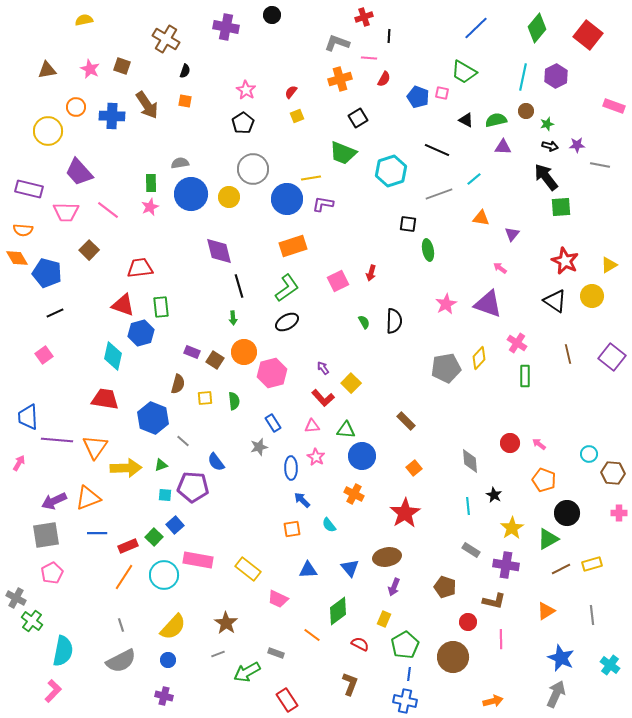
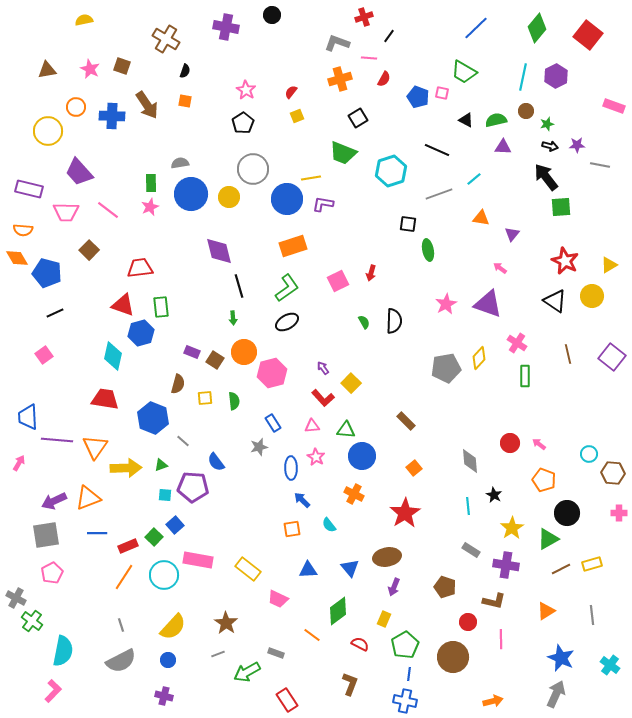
black line at (389, 36): rotated 32 degrees clockwise
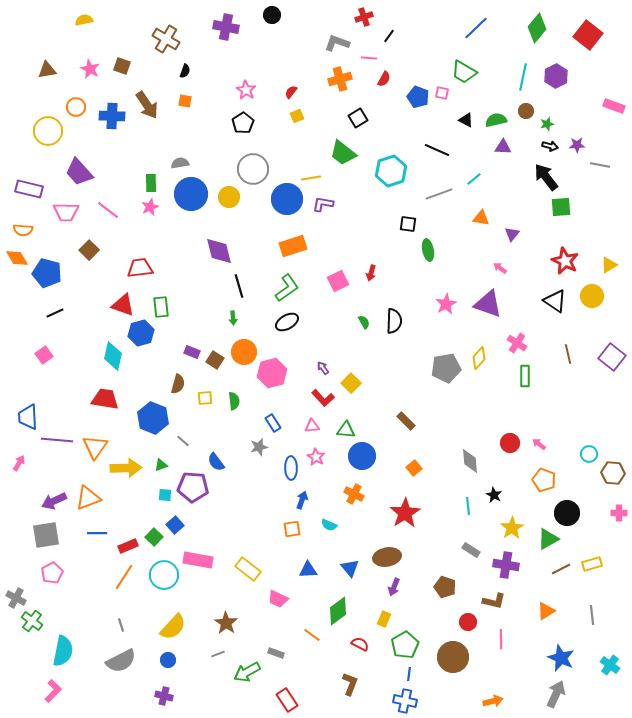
green trapezoid at (343, 153): rotated 16 degrees clockwise
blue arrow at (302, 500): rotated 66 degrees clockwise
cyan semicircle at (329, 525): rotated 28 degrees counterclockwise
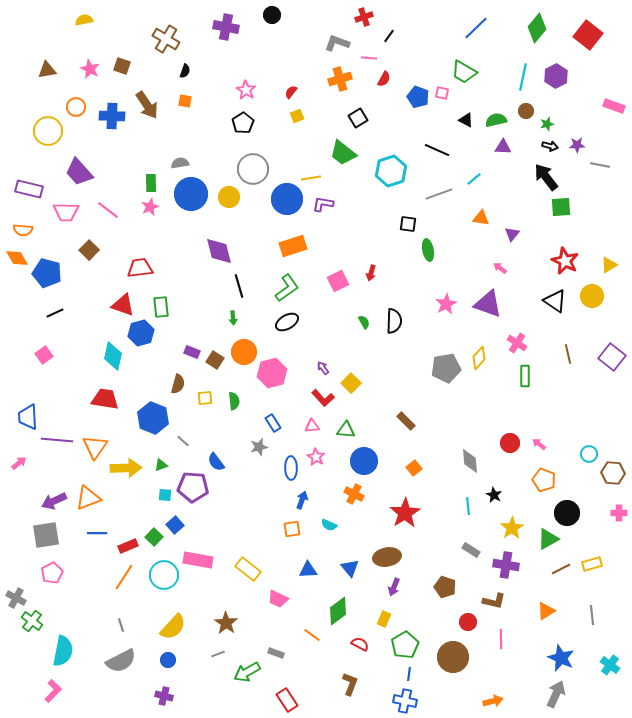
blue circle at (362, 456): moved 2 px right, 5 px down
pink arrow at (19, 463): rotated 21 degrees clockwise
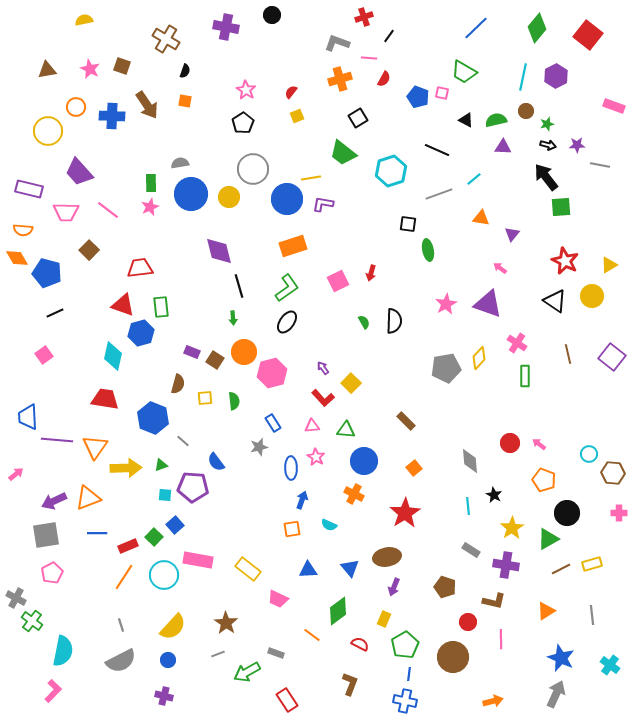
black arrow at (550, 146): moved 2 px left, 1 px up
black ellipse at (287, 322): rotated 25 degrees counterclockwise
pink arrow at (19, 463): moved 3 px left, 11 px down
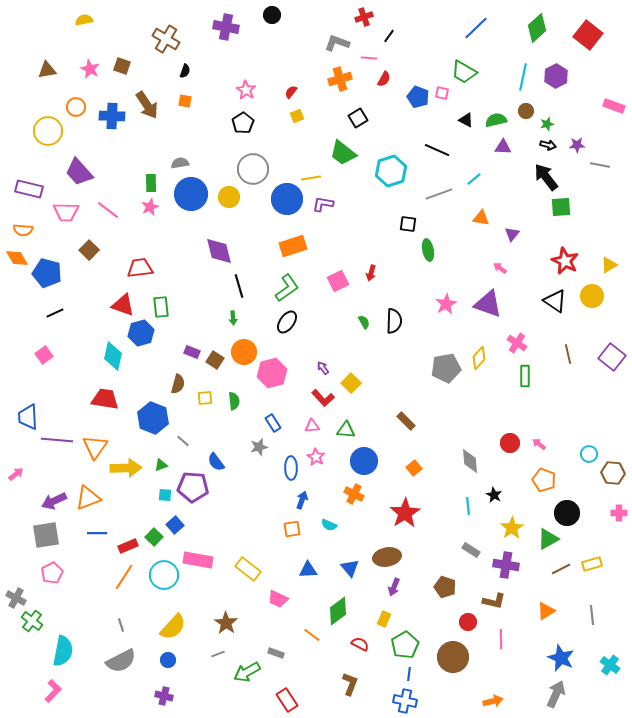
green diamond at (537, 28): rotated 8 degrees clockwise
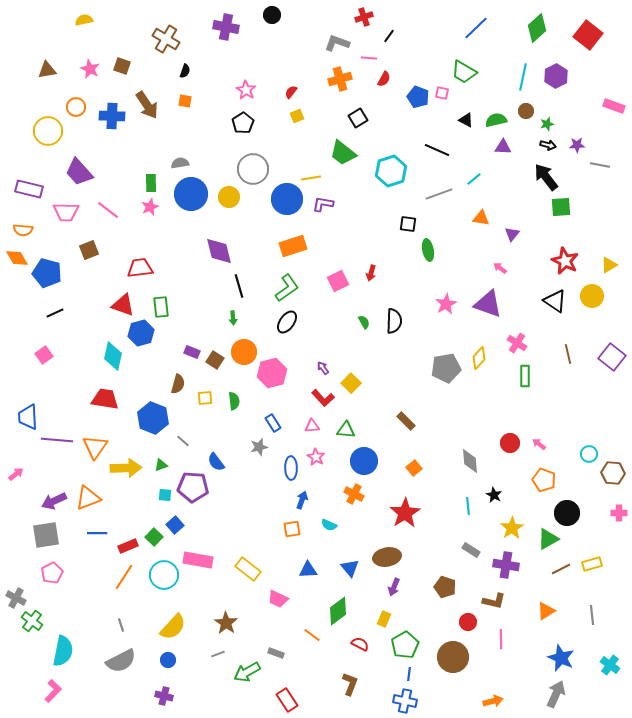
brown square at (89, 250): rotated 24 degrees clockwise
